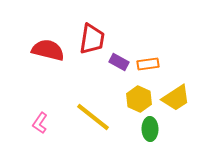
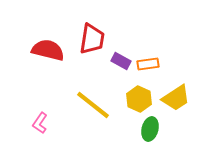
purple rectangle: moved 2 px right, 1 px up
yellow line: moved 12 px up
green ellipse: rotated 15 degrees clockwise
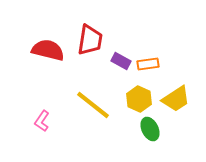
red trapezoid: moved 2 px left, 1 px down
yellow trapezoid: moved 1 px down
pink L-shape: moved 2 px right, 2 px up
green ellipse: rotated 40 degrees counterclockwise
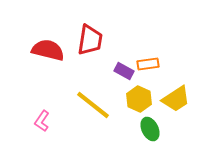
purple rectangle: moved 3 px right, 10 px down
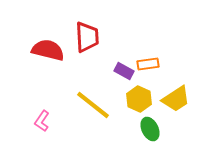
red trapezoid: moved 3 px left, 3 px up; rotated 12 degrees counterclockwise
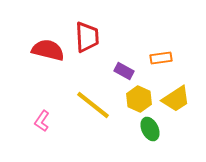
orange rectangle: moved 13 px right, 6 px up
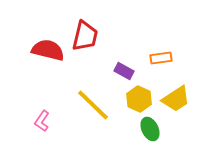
red trapezoid: moved 2 px left, 1 px up; rotated 16 degrees clockwise
yellow line: rotated 6 degrees clockwise
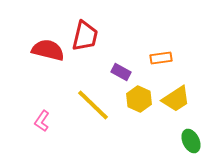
purple rectangle: moved 3 px left, 1 px down
green ellipse: moved 41 px right, 12 px down
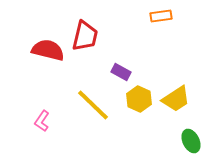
orange rectangle: moved 42 px up
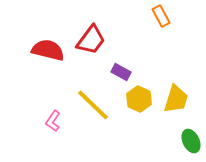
orange rectangle: rotated 70 degrees clockwise
red trapezoid: moved 6 px right, 4 px down; rotated 24 degrees clockwise
yellow trapezoid: rotated 40 degrees counterclockwise
pink L-shape: moved 11 px right
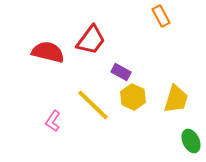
red semicircle: moved 2 px down
yellow hexagon: moved 6 px left, 2 px up
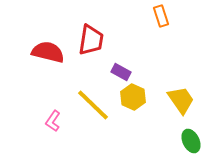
orange rectangle: rotated 10 degrees clockwise
red trapezoid: rotated 28 degrees counterclockwise
yellow trapezoid: moved 5 px right, 1 px down; rotated 52 degrees counterclockwise
